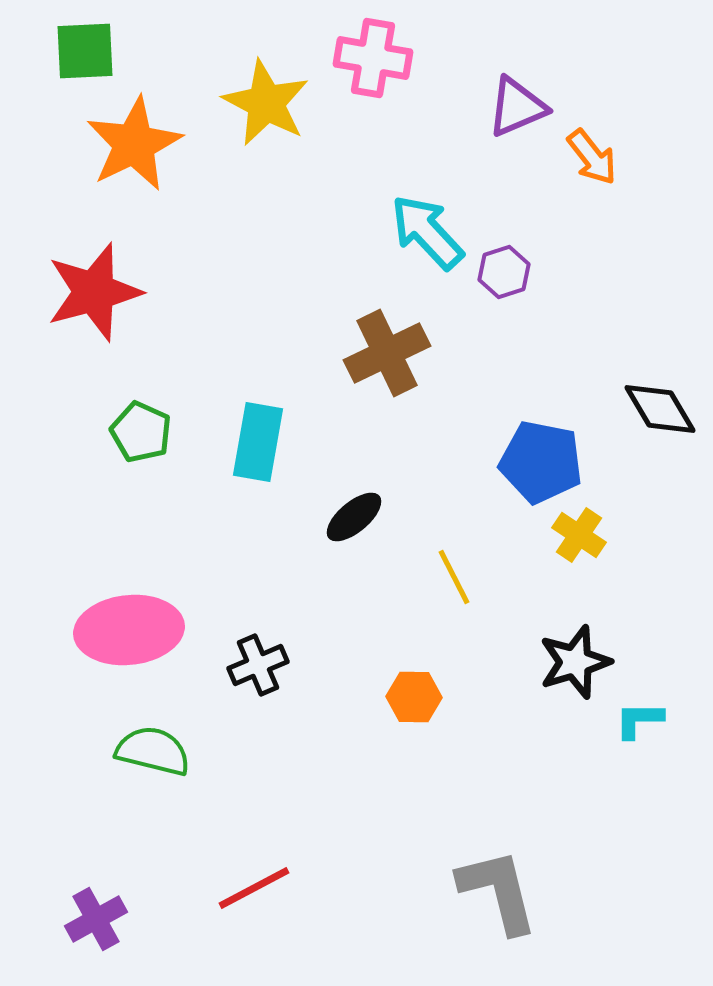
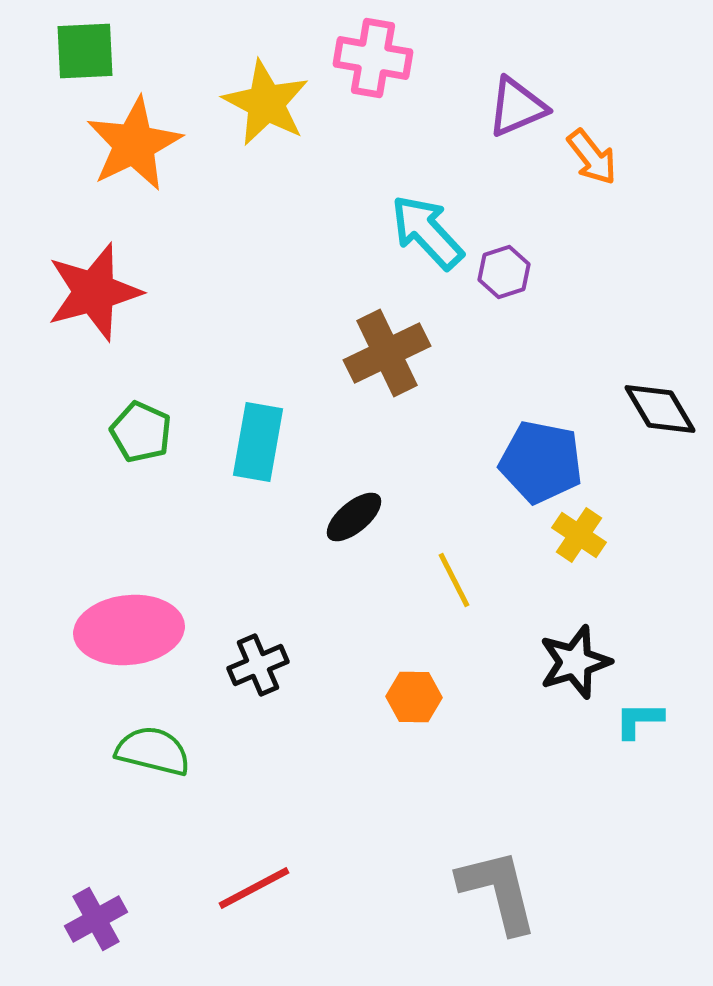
yellow line: moved 3 px down
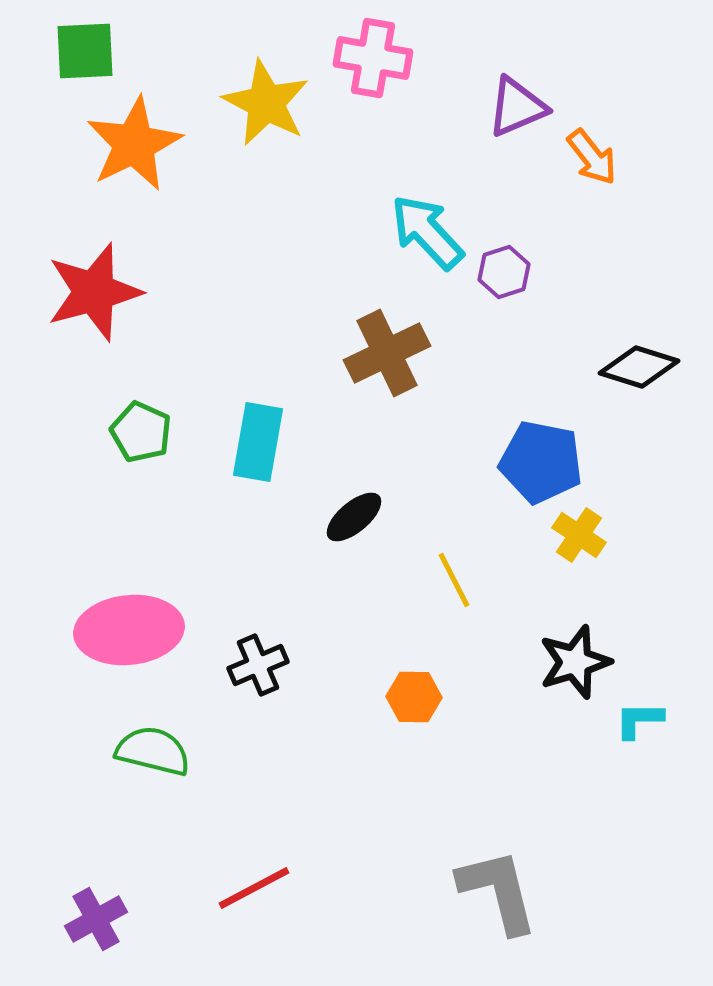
black diamond: moved 21 px left, 42 px up; rotated 42 degrees counterclockwise
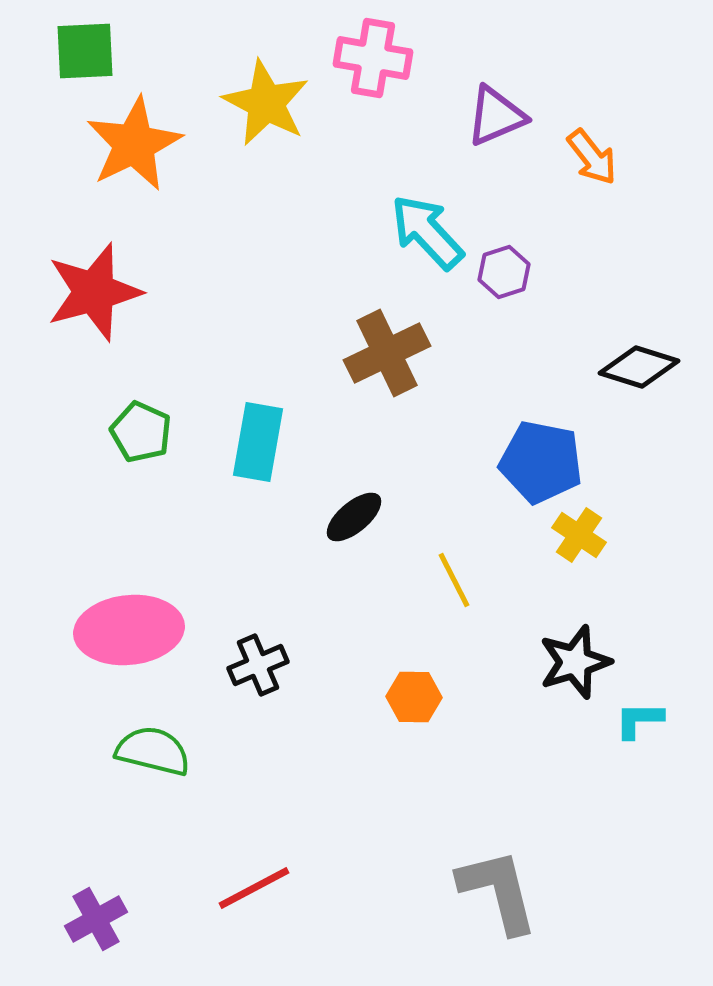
purple triangle: moved 21 px left, 9 px down
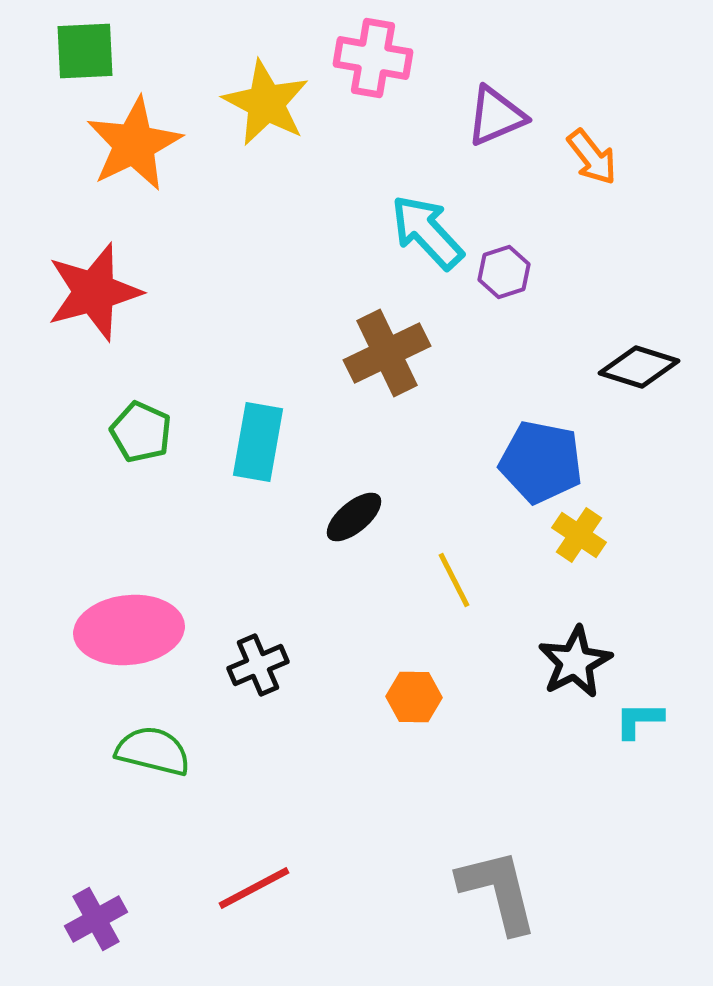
black star: rotated 10 degrees counterclockwise
